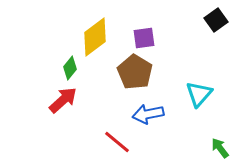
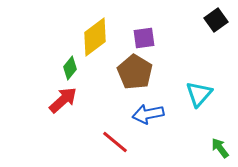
red line: moved 2 px left
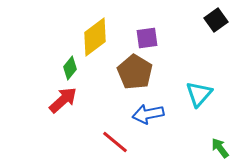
purple square: moved 3 px right
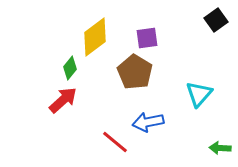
blue arrow: moved 8 px down
green arrow: rotated 50 degrees counterclockwise
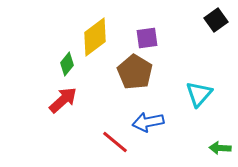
green diamond: moved 3 px left, 4 px up
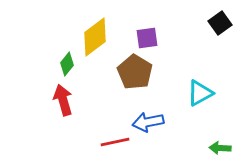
black square: moved 4 px right, 3 px down
cyan triangle: moved 1 px right, 1 px up; rotated 20 degrees clockwise
red arrow: rotated 64 degrees counterclockwise
red line: rotated 52 degrees counterclockwise
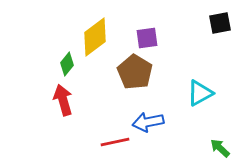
black square: rotated 25 degrees clockwise
green arrow: rotated 40 degrees clockwise
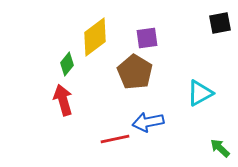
red line: moved 3 px up
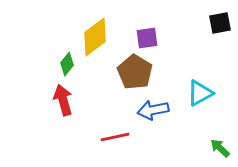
blue arrow: moved 5 px right, 12 px up
red line: moved 2 px up
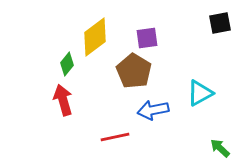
brown pentagon: moved 1 px left, 1 px up
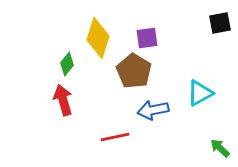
yellow diamond: moved 3 px right, 1 px down; rotated 36 degrees counterclockwise
